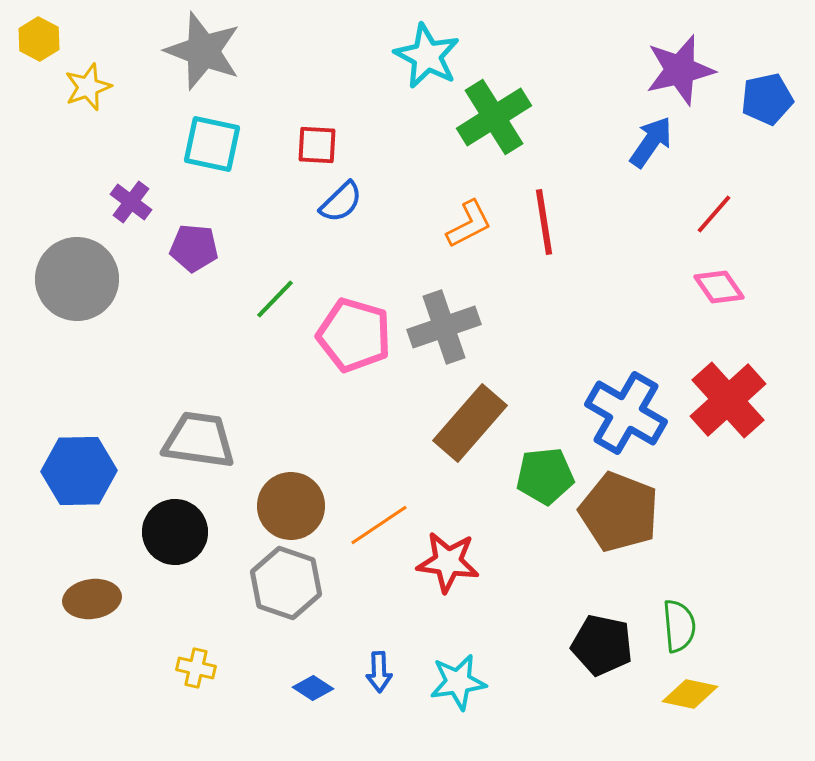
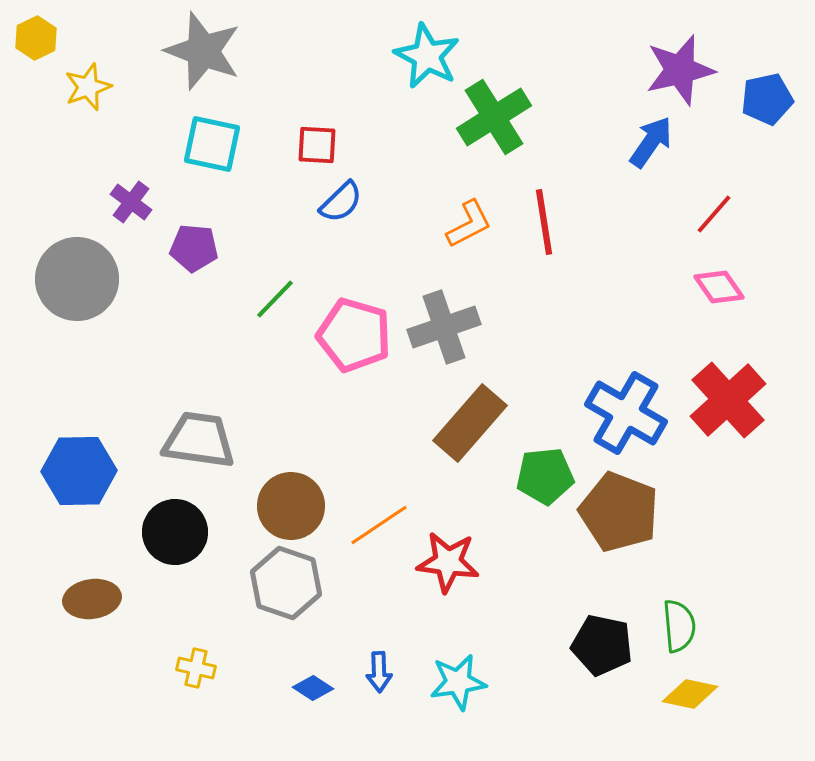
yellow hexagon at (39, 39): moved 3 px left, 1 px up; rotated 6 degrees clockwise
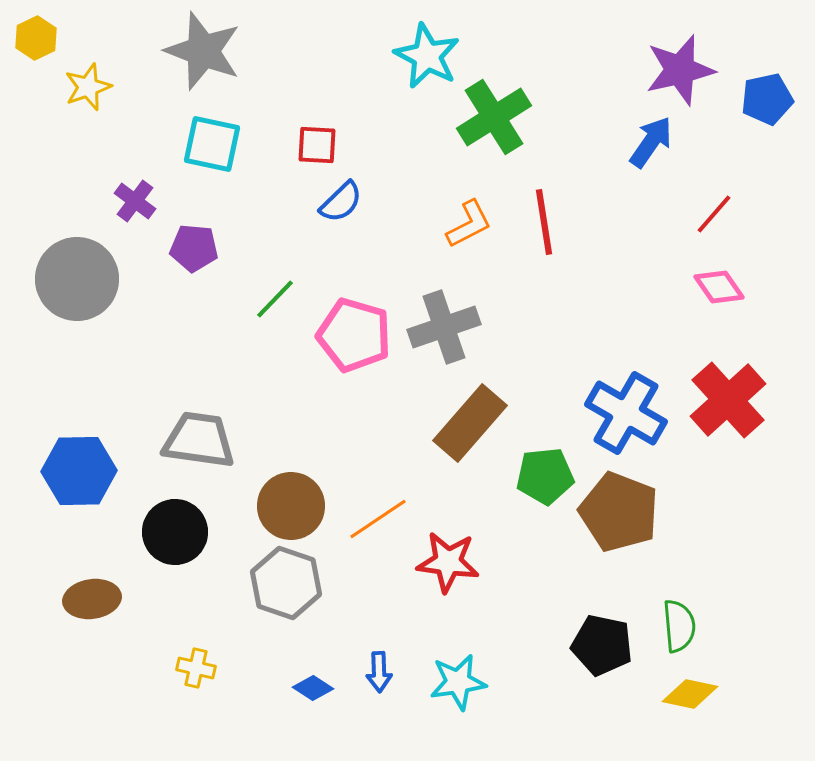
purple cross at (131, 202): moved 4 px right, 1 px up
orange line at (379, 525): moved 1 px left, 6 px up
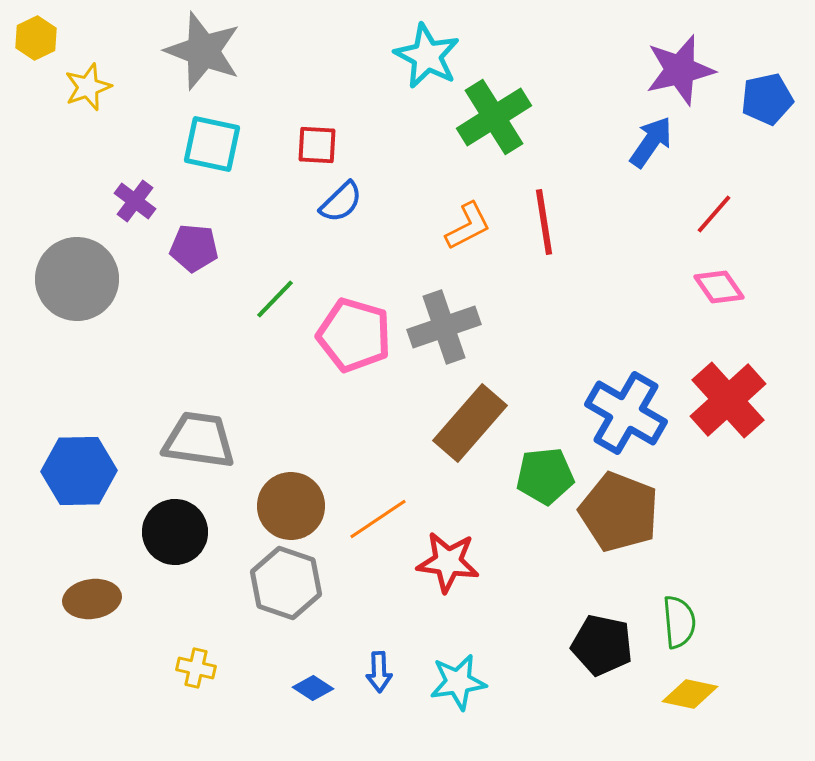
orange L-shape at (469, 224): moved 1 px left, 2 px down
green semicircle at (679, 626): moved 4 px up
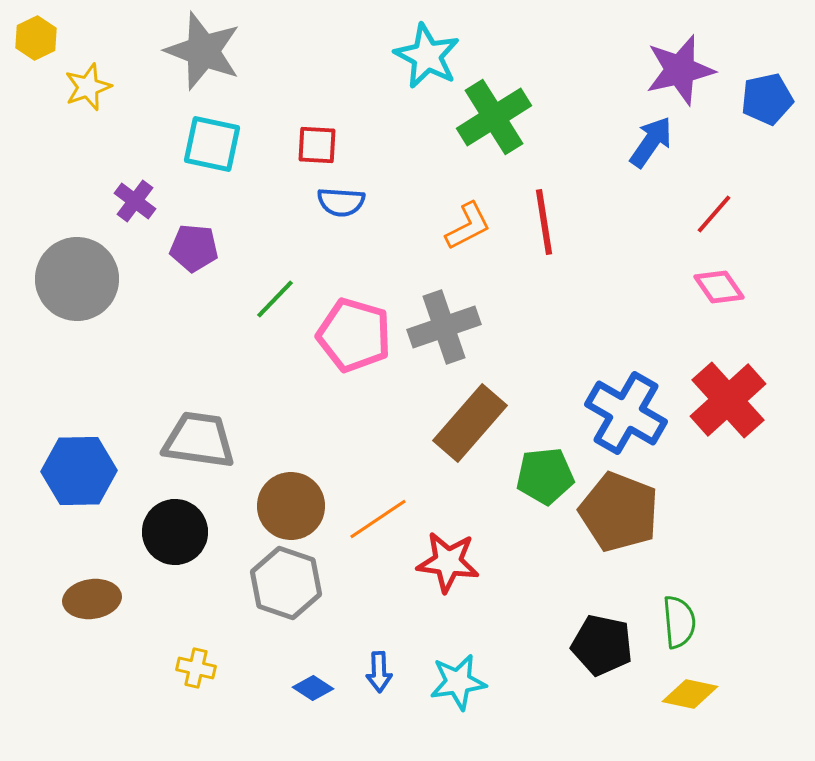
blue semicircle at (341, 202): rotated 48 degrees clockwise
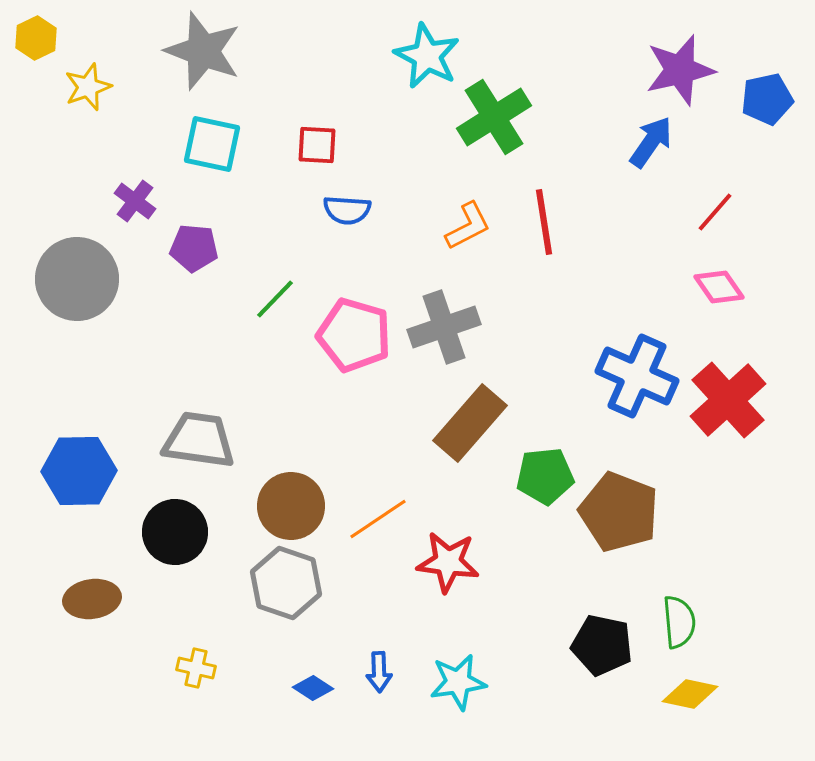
blue semicircle at (341, 202): moved 6 px right, 8 px down
red line at (714, 214): moved 1 px right, 2 px up
blue cross at (626, 413): moved 11 px right, 37 px up; rotated 6 degrees counterclockwise
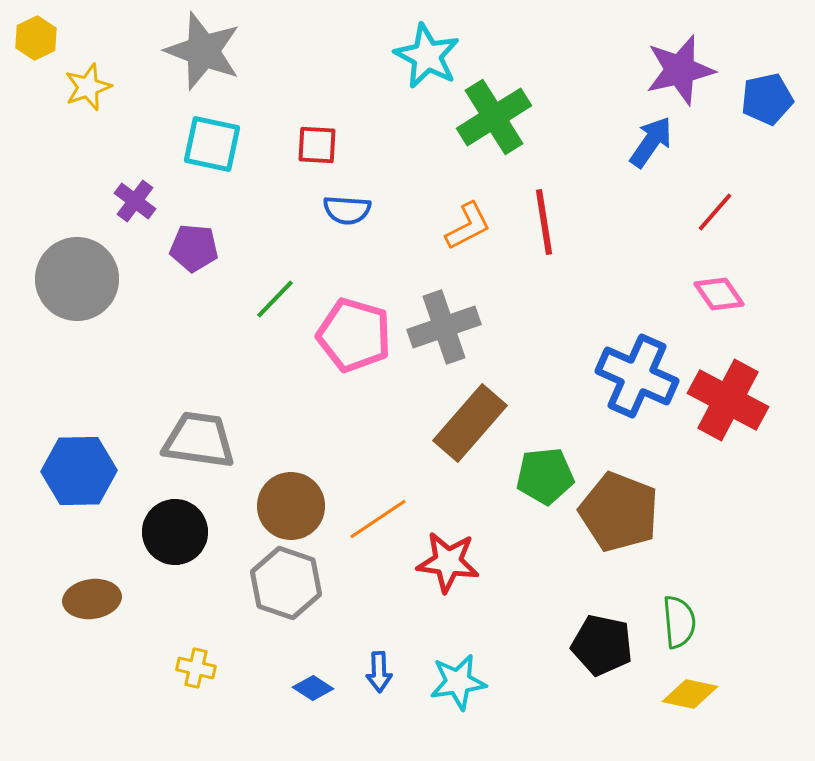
pink diamond at (719, 287): moved 7 px down
red cross at (728, 400): rotated 20 degrees counterclockwise
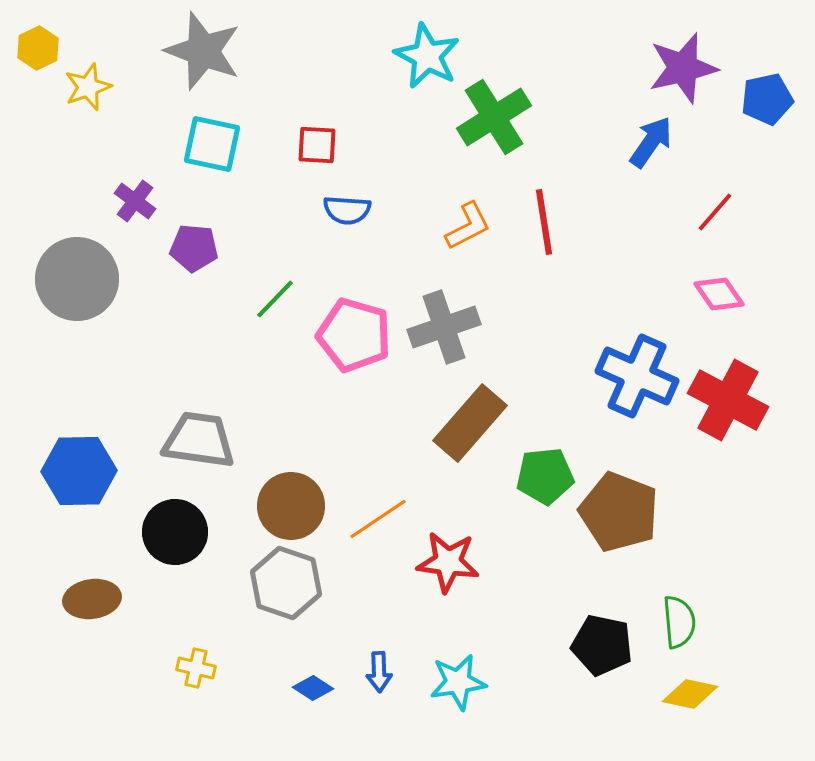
yellow hexagon at (36, 38): moved 2 px right, 10 px down
purple star at (680, 70): moved 3 px right, 2 px up
